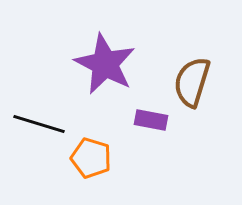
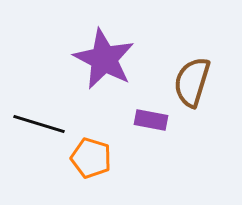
purple star: moved 1 px left, 5 px up
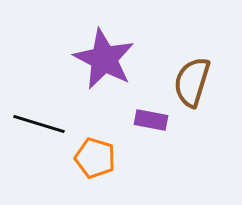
orange pentagon: moved 4 px right
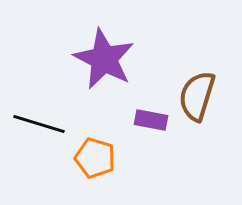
brown semicircle: moved 5 px right, 14 px down
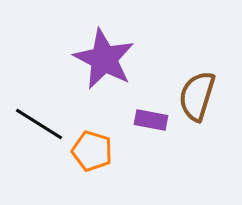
black line: rotated 15 degrees clockwise
orange pentagon: moved 3 px left, 7 px up
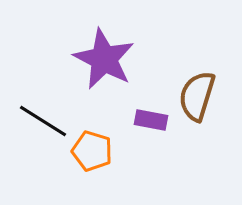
black line: moved 4 px right, 3 px up
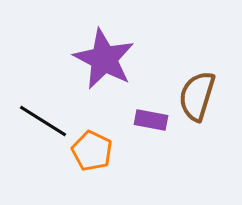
orange pentagon: rotated 9 degrees clockwise
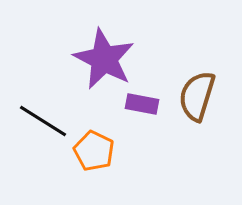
purple rectangle: moved 9 px left, 16 px up
orange pentagon: moved 2 px right
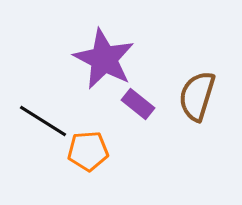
purple rectangle: moved 4 px left; rotated 28 degrees clockwise
orange pentagon: moved 6 px left; rotated 30 degrees counterclockwise
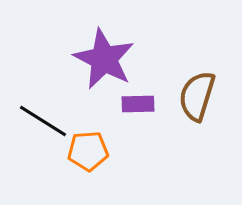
purple rectangle: rotated 40 degrees counterclockwise
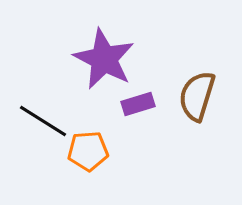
purple rectangle: rotated 16 degrees counterclockwise
